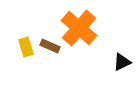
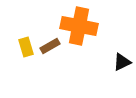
orange cross: moved 2 px up; rotated 30 degrees counterclockwise
brown rectangle: rotated 54 degrees counterclockwise
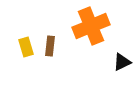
orange cross: moved 12 px right; rotated 33 degrees counterclockwise
brown rectangle: rotated 54 degrees counterclockwise
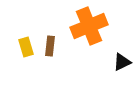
orange cross: moved 2 px left
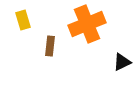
orange cross: moved 2 px left, 2 px up
yellow rectangle: moved 3 px left, 27 px up
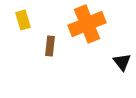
black triangle: rotated 42 degrees counterclockwise
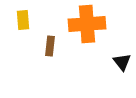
yellow rectangle: rotated 12 degrees clockwise
orange cross: rotated 18 degrees clockwise
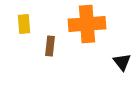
yellow rectangle: moved 1 px right, 4 px down
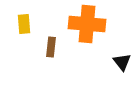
orange cross: rotated 9 degrees clockwise
brown rectangle: moved 1 px right, 1 px down
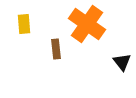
orange cross: rotated 30 degrees clockwise
brown rectangle: moved 5 px right, 2 px down; rotated 12 degrees counterclockwise
